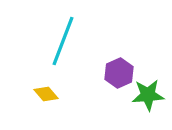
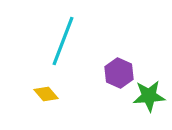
purple hexagon: rotated 12 degrees counterclockwise
green star: moved 1 px right, 1 px down
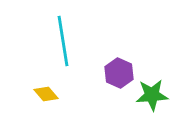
cyan line: rotated 30 degrees counterclockwise
green star: moved 3 px right, 1 px up
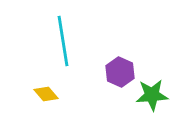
purple hexagon: moved 1 px right, 1 px up
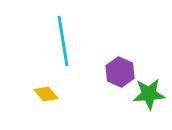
green star: moved 3 px left, 1 px up
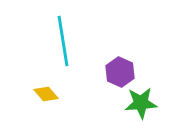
green star: moved 8 px left, 9 px down
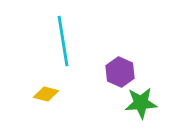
yellow diamond: rotated 35 degrees counterclockwise
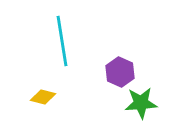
cyan line: moved 1 px left
yellow diamond: moved 3 px left, 3 px down
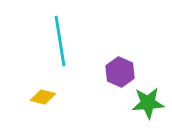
cyan line: moved 2 px left
green star: moved 7 px right
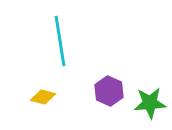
purple hexagon: moved 11 px left, 19 px down
green star: moved 2 px right
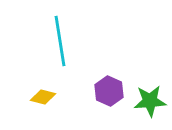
green star: moved 2 px up
